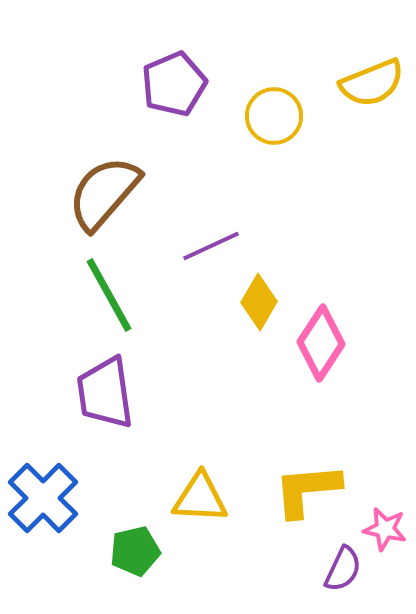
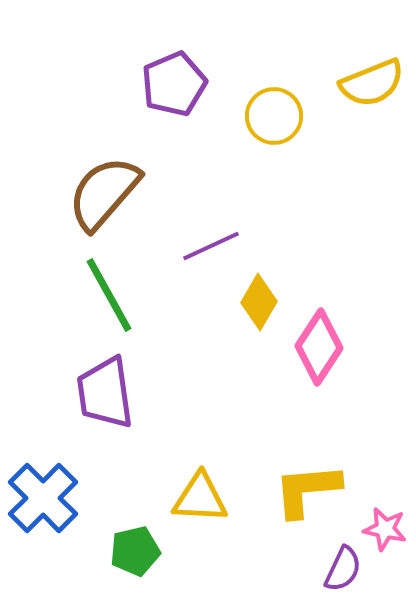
pink diamond: moved 2 px left, 4 px down
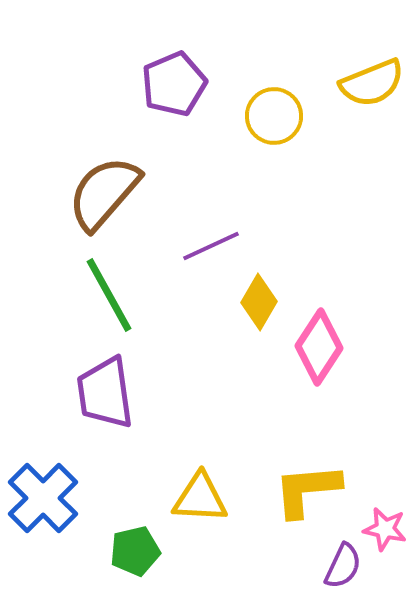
purple semicircle: moved 3 px up
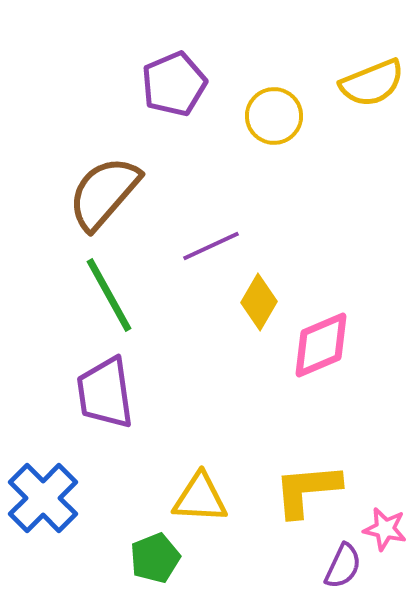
pink diamond: moved 2 px right, 2 px up; rotated 34 degrees clockwise
green pentagon: moved 20 px right, 7 px down; rotated 9 degrees counterclockwise
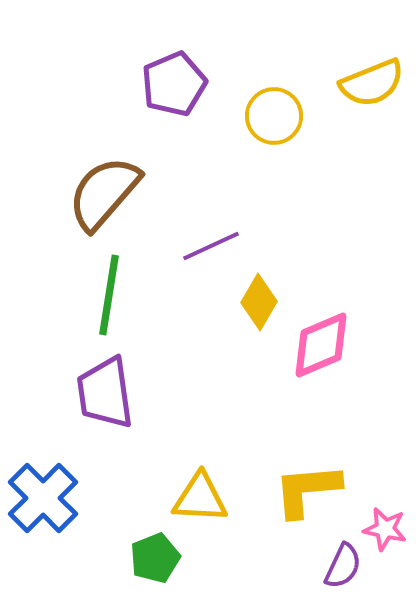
green line: rotated 38 degrees clockwise
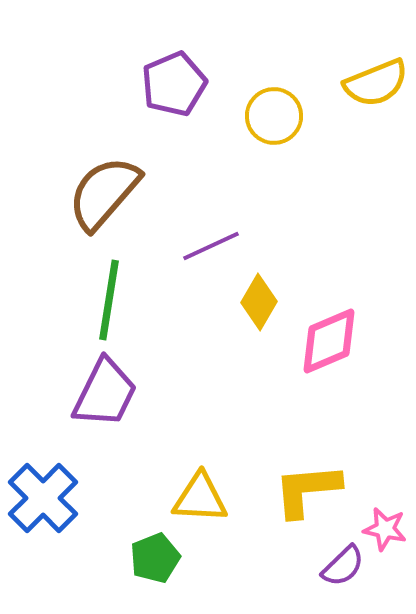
yellow semicircle: moved 4 px right
green line: moved 5 px down
pink diamond: moved 8 px right, 4 px up
purple trapezoid: rotated 146 degrees counterclockwise
purple semicircle: rotated 21 degrees clockwise
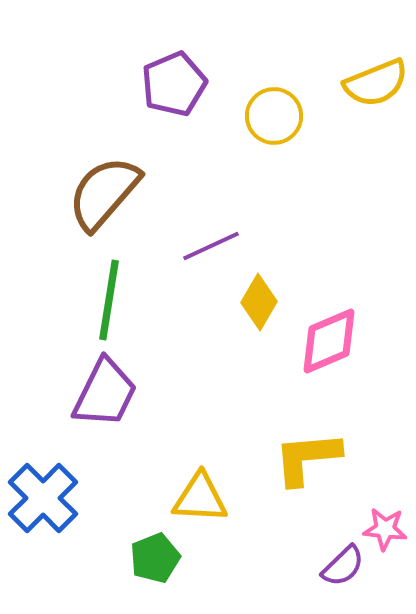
yellow L-shape: moved 32 px up
pink star: rotated 6 degrees counterclockwise
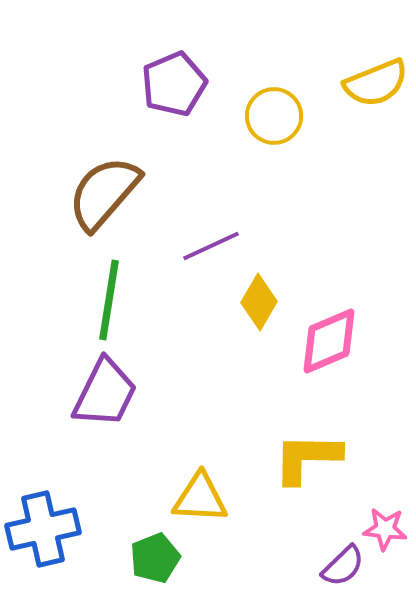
yellow L-shape: rotated 6 degrees clockwise
blue cross: moved 31 px down; rotated 32 degrees clockwise
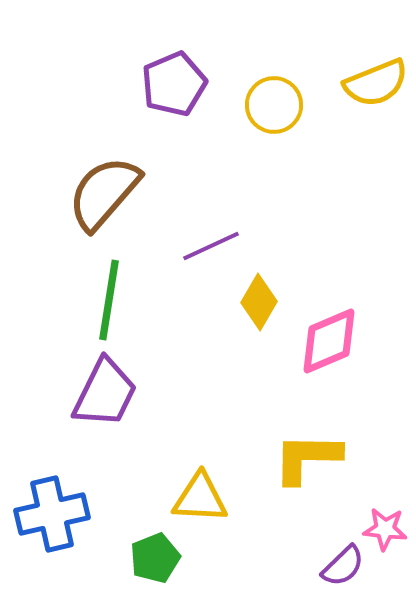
yellow circle: moved 11 px up
blue cross: moved 9 px right, 15 px up
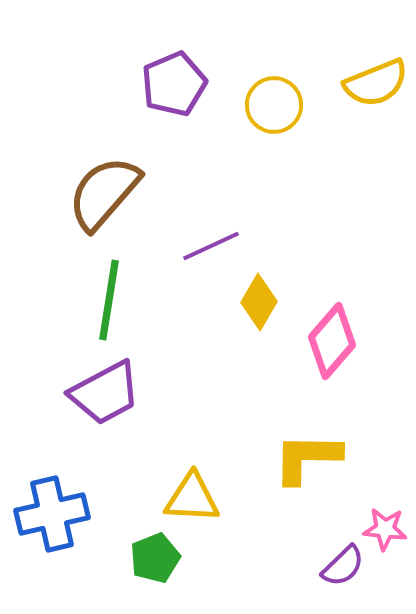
pink diamond: moved 3 px right; rotated 26 degrees counterclockwise
purple trapezoid: rotated 36 degrees clockwise
yellow triangle: moved 8 px left
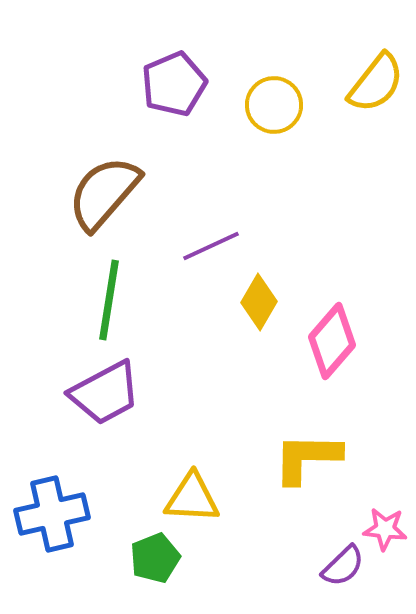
yellow semicircle: rotated 30 degrees counterclockwise
